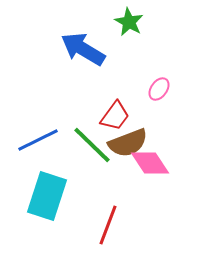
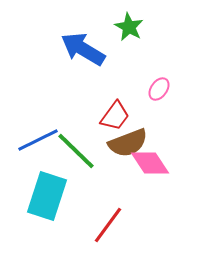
green star: moved 5 px down
green line: moved 16 px left, 6 px down
red line: rotated 15 degrees clockwise
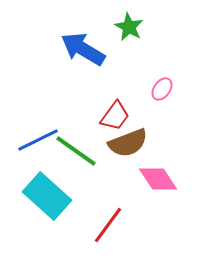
pink ellipse: moved 3 px right
green line: rotated 9 degrees counterclockwise
pink diamond: moved 8 px right, 16 px down
cyan rectangle: rotated 66 degrees counterclockwise
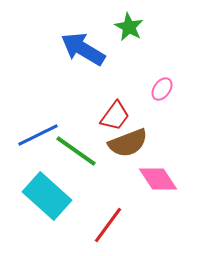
blue line: moved 5 px up
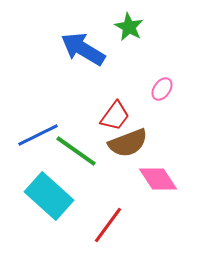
cyan rectangle: moved 2 px right
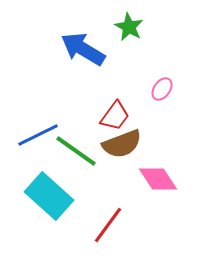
brown semicircle: moved 6 px left, 1 px down
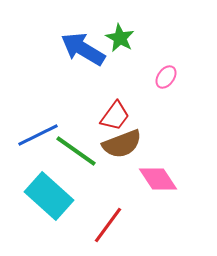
green star: moved 9 px left, 11 px down
pink ellipse: moved 4 px right, 12 px up
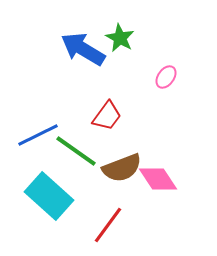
red trapezoid: moved 8 px left
brown semicircle: moved 24 px down
